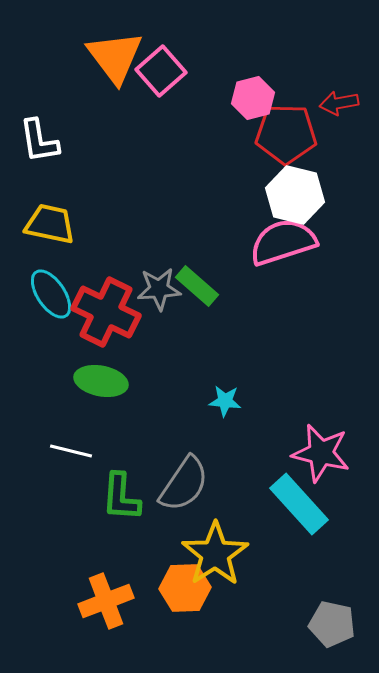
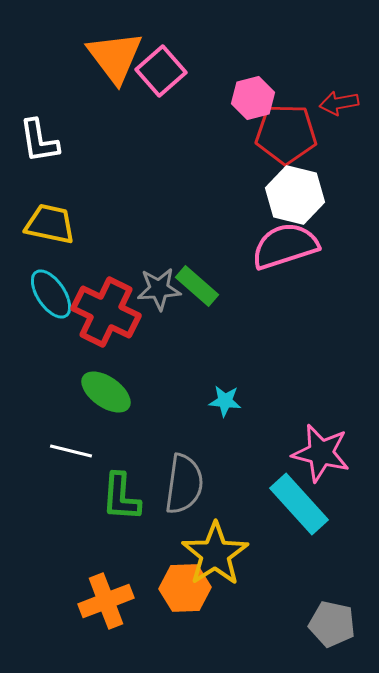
pink semicircle: moved 2 px right, 4 px down
green ellipse: moved 5 px right, 11 px down; rotated 24 degrees clockwise
gray semicircle: rotated 26 degrees counterclockwise
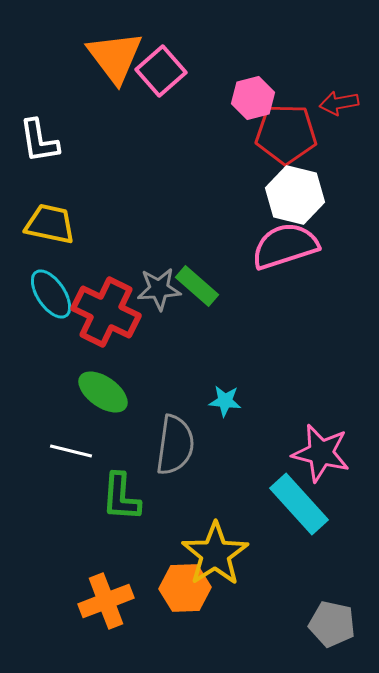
green ellipse: moved 3 px left
gray semicircle: moved 9 px left, 39 px up
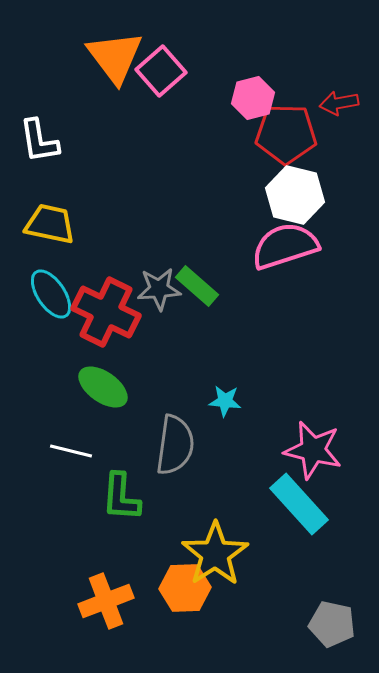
green ellipse: moved 5 px up
pink star: moved 8 px left, 3 px up
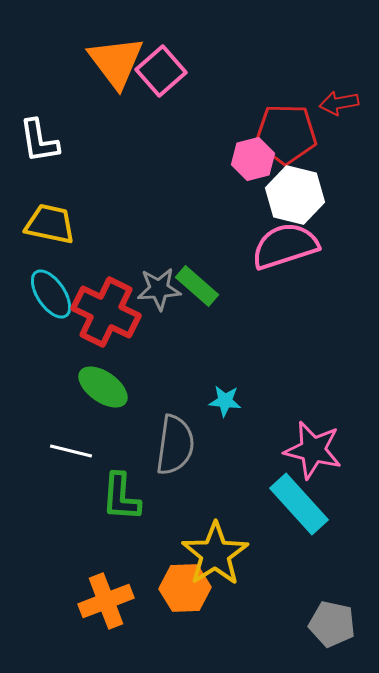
orange triangle: moved 1 px right, 5 px down
pink hexagon: moved 61 px down
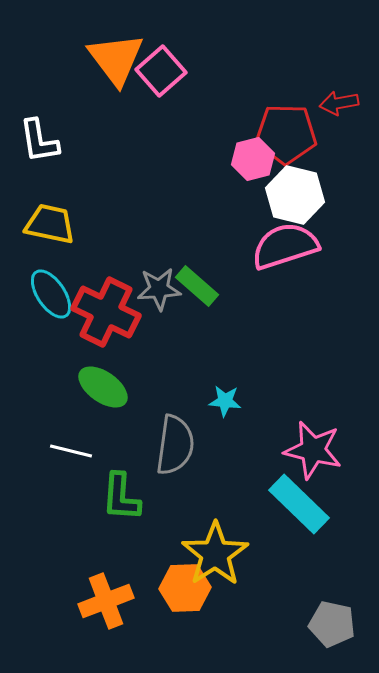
orange triangle: moved 3 px up
cyan rectangle: rotated 4 degrees counterclockwise
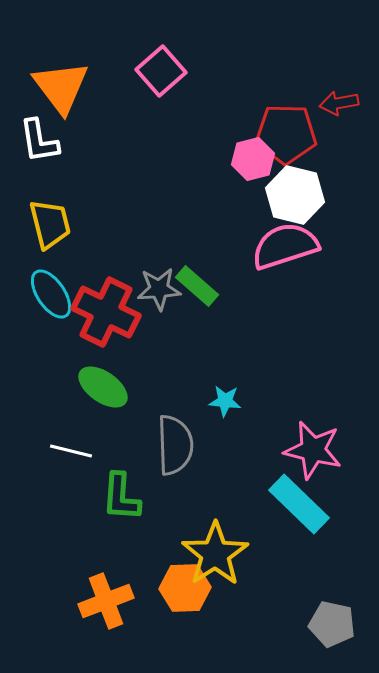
orange triangle: moved 55 px left, 28 px down
yellow trapezoid: rotated 64 degrees clockwise
gray semicircle: rotated 10 degrees counterclockwise
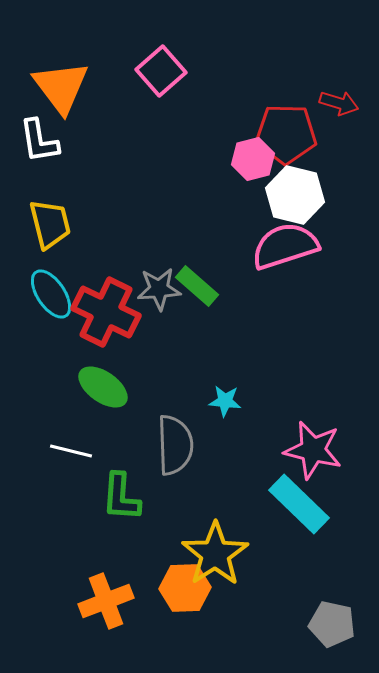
red arrow: rotated 153 degrees counterclockwise
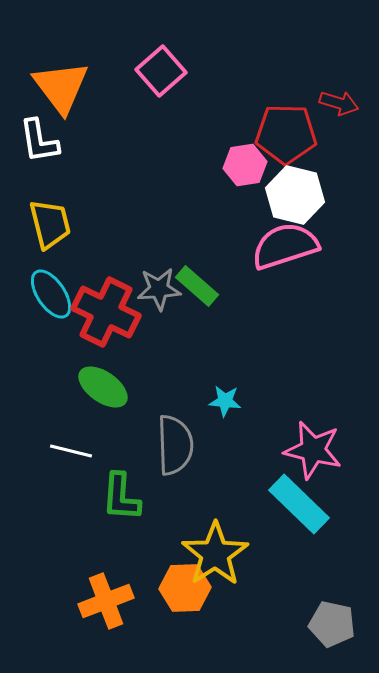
pink hexagon: moved 8 px left, 6 px down; rotated 6 degrees clockwise
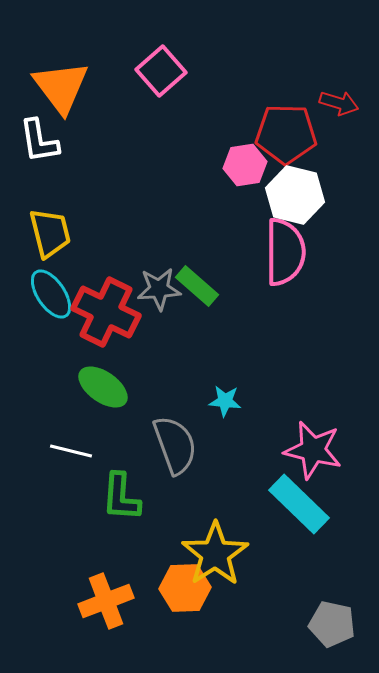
yellow trapezoid: moved 9 px down
pink semicircle: moved 6 px down; rotated 108 degrees clockwise
gray semicircle: rotated 18 degrees counterclockwise
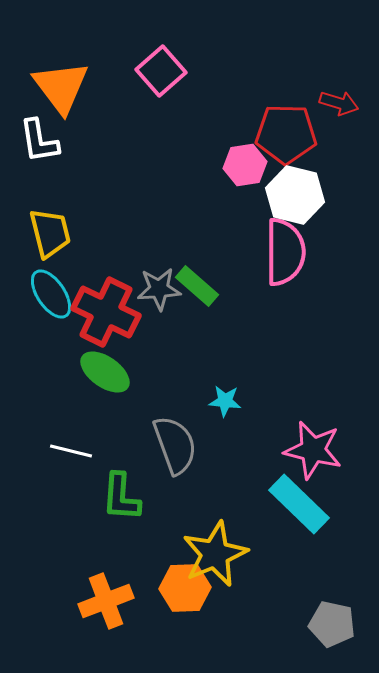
green ellipse: moved 2 px right, 15 px up
yellow star: rotated 10 degrees clockwise
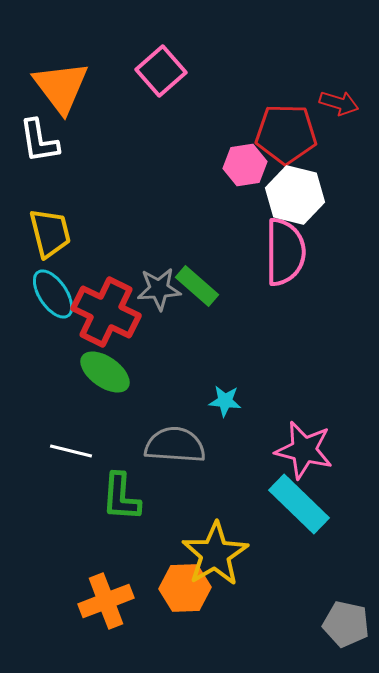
cyan ellipse: moved 2 px right
gray semicircle: rotated 66 degrees counterclockwise
pink star: moved 9 px left
yellow star: rotated 8 degrees counterclockwise
gray pentagon: moved 14 px right
